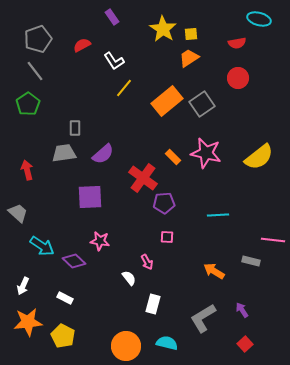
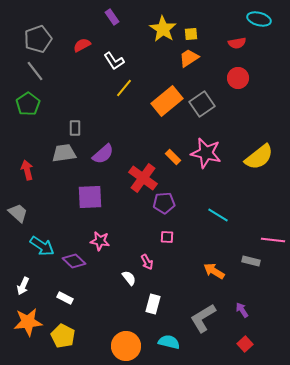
cyan line at (218, 215): rotated 35 degrees clockwise
cyan semicircle at (167, 343): moved 2 px right, 1 px up
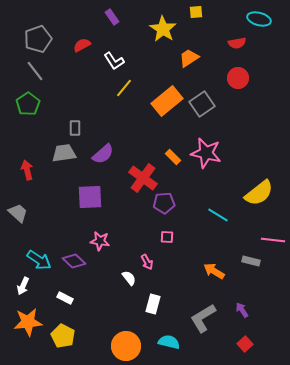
yellow square at (191, 34): moved 5 px right, 22 px up
yellow semicircle at (259, 157): moved 36 px down
cyan arrow at (42, 246): moved 3 px left, 14 px down
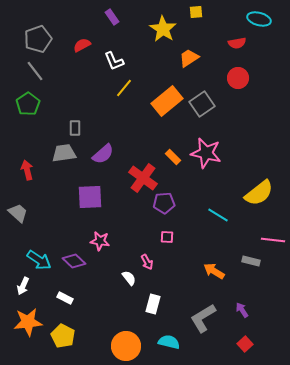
white L-shape at (114, 61): rotated 10 degrees clockwise
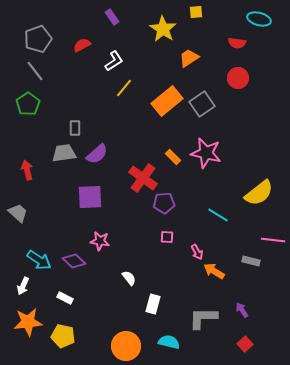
red semicircle at (237, 43): rotated 18 degrees clockwise
white L-shape at (114, 61): rotated 100 degrees counterclockwise
purple semicircle at (103, 154): moved 6 px left
pink arrow at (147, 262): moved 50 px right, 10 px up
gray L-shape at (203, 318): rotated 32 degrees clockwise
yellow pentagon at (63, 336): rotated 15 degrees counterclockwise
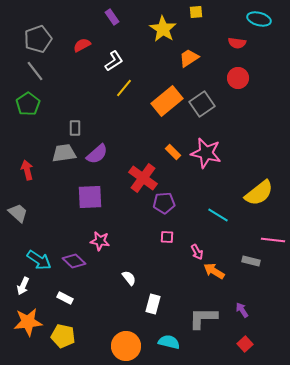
orange rectangle at (173, 157): moved 5 px up
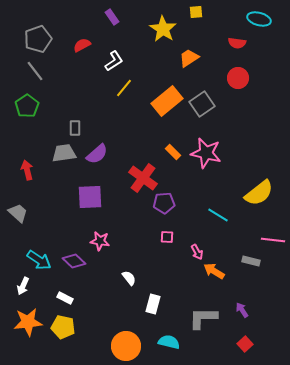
green pentagon at (28, 104): moved 1 px left, 2 px down
yellow pentagon at (63, 336): moved 9 px up
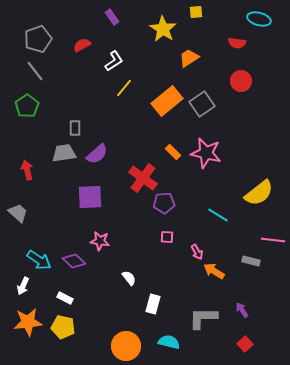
red circle at (238, 78): moved 3 px right, 3 px down
